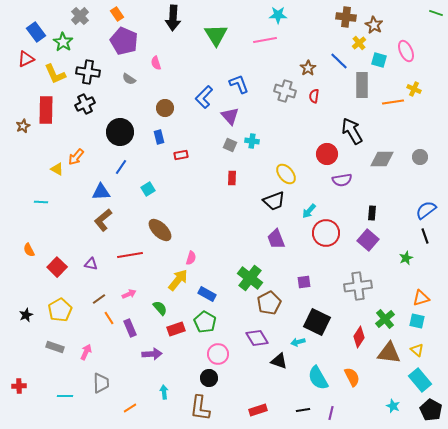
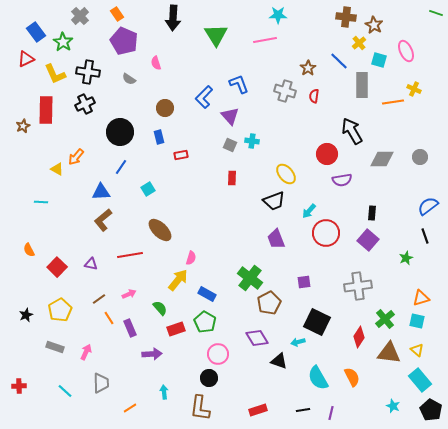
blue semicircle at (426, 210): moved 2 px right, 4 px up
cyan line at (65, 396): moved 5 px up; rotated 42 degrees clockwise
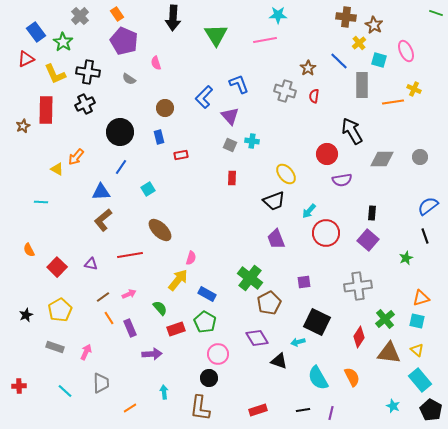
brown line at (99, 299): moved 4 px right, 2 px up
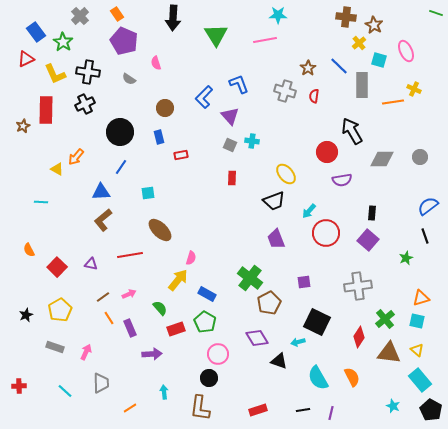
blue line at (339, 61): moved 5 px down
red circle at (327, 154): moved 2 px up
cyan square at (148, 189): moved 4 px down; rotated 24 degrees clockwise
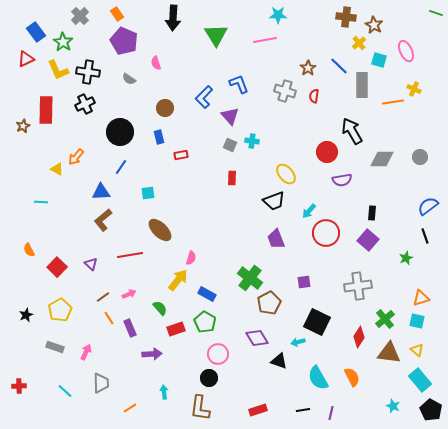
yellow L-shape at (55, 74): moved 3 px right, 4 px up
purple triangle at (91, 264): rotated 32 degrees clockwise
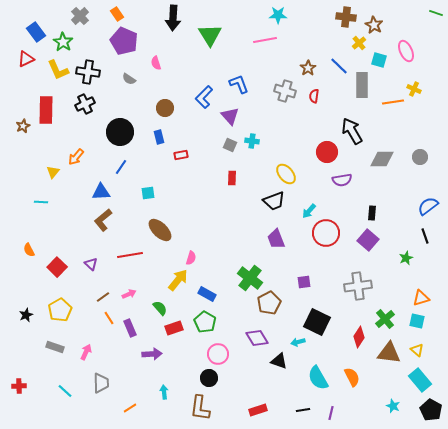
green triangle at (216, 35): moved 6 px left
yellow triangle at (57, 169): moved 4 px left, 3 px down; rotated 40 degrees clockwise
red rectangle at (176, 329): moved 2 px left, 1 px up
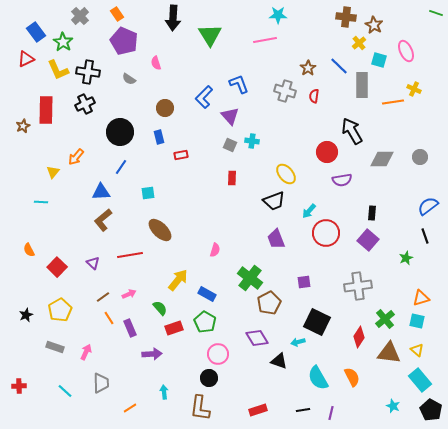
pink semicircle at (191, 258): moved 24 px right, 8 px up
purple triangle at (91, 264): moved 2 px right, 1 px up
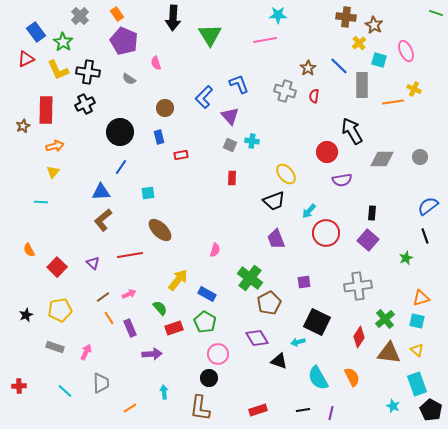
orange arrow at (76, 157): moved 21 px left, 11 px up; rotated 144 degrees counterclockwise
yellow pentagon at (60, 310): rotated 20 degrees clockwise
cyan rectangle at (420, 380): moved 3 px left, 4 px down; rotated 20 degrees clockwise
